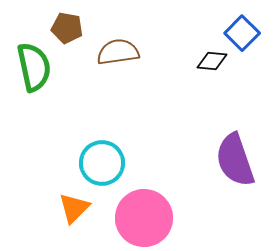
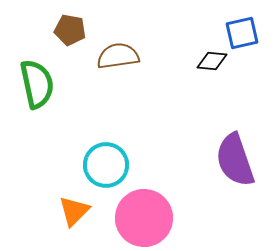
brown pentagon: moved 3 px right, 2 px down
blue square: rotated 32 degrees clockwise
brown semicircle: moved 4 px down
green semicircle: moved 3 px right, 17 px down
cyan circle: moved 4 px right, 2 px down
orange triangle: moved 3 px down
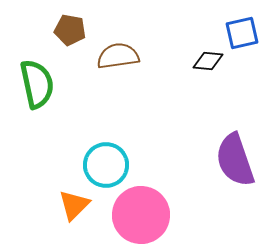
black diamond: moved 4 px left
orange triangle: moved 6 px up
pink circle: moved 3 px left, 3 px up
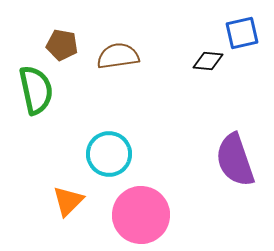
brown pentagon: moved 8 px left, 15 px down
green semicircle: moved 1 px left, 6 px down
cyan circle: moved 3 px right, 11 px up
orange triangle: moved 6 px left, 4 px up
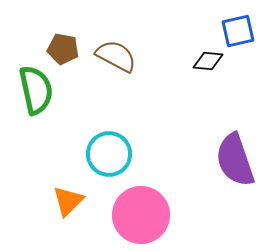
blue square: moved 4 px left, 2 px up
brown pentagon: moved 1 px right, 4 px down
brown semicircle: moved 2 px left; rotated 36 degrees clockwise
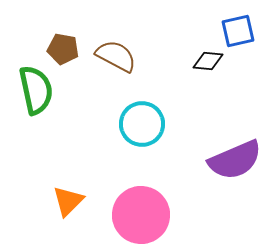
cyan circle: moved 33 px right, 30 px up
purple semicircle: rotated 94 degrees counterclockwise
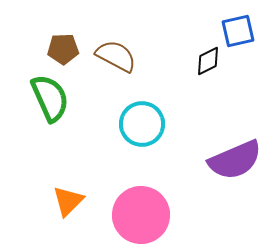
brown pentagon: rotated 12 degrees counterclockwise
black diamond: rotated 32 degrees counterclockwise
green semicircle: moved 14 px right, 8 px down; rotated 12 degrees counterclockwise
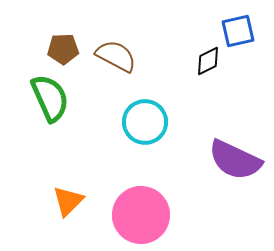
cyan circle: moved 3 px right, 2 px up
purple semicircle: rotated 48 degrees clockwise
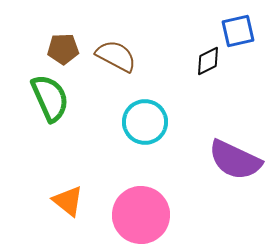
orange triangle: rotated 36 degrees counterclockwise
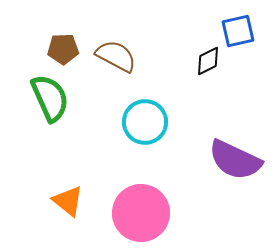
pink circle: moved 2 px up
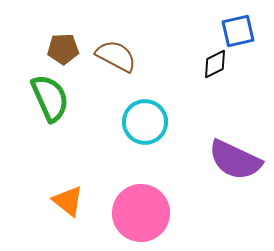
black diamond: moved 7 px right, 3 px down
